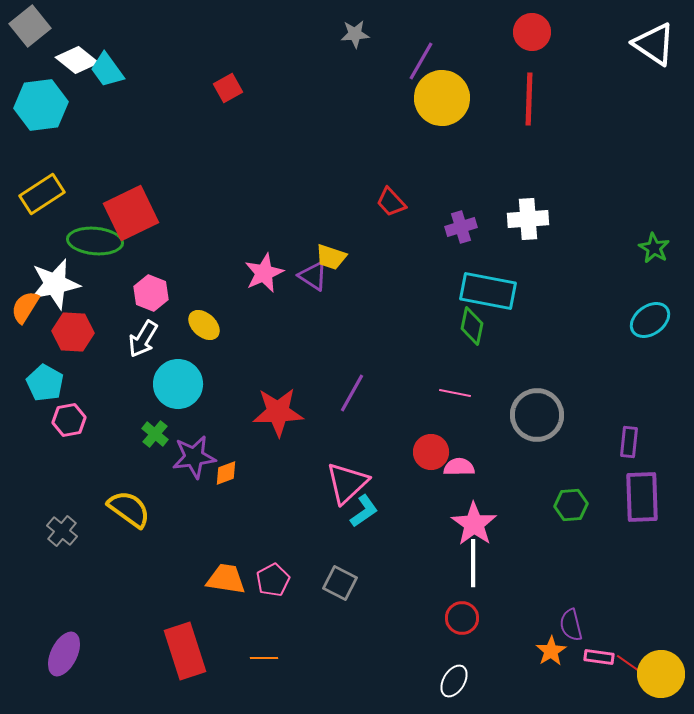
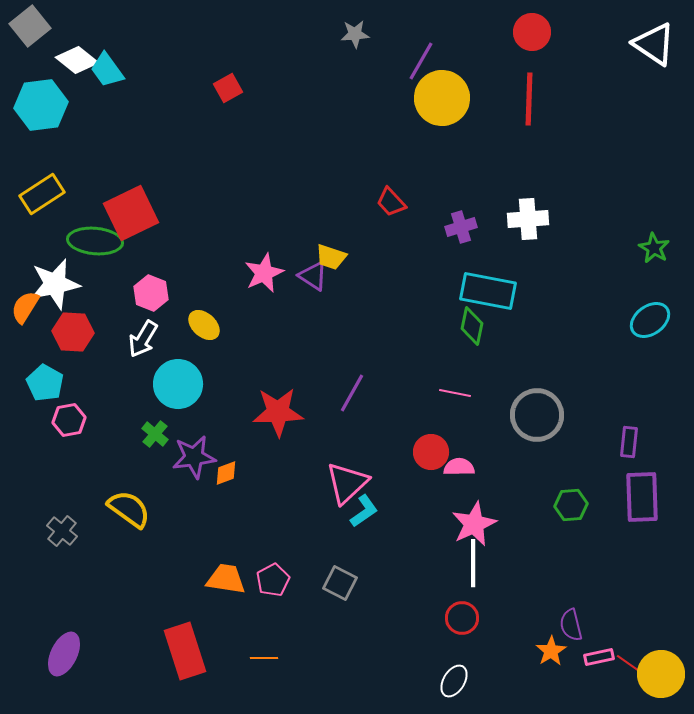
pink star at (474, 524): rotated 12 degrees clockwise
pink rectangle at (599, 657): rotated 20 degrees counterclockwise
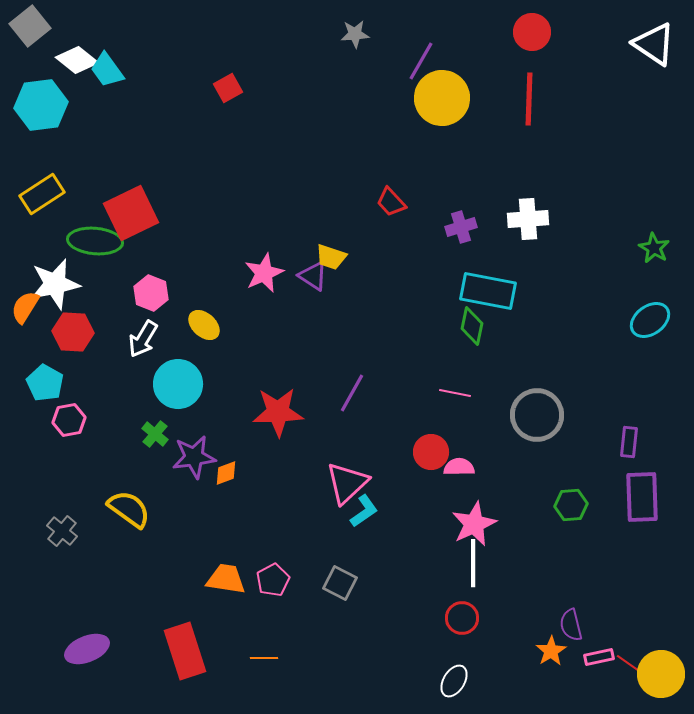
purple ellipse at (64, 654): moved 23 px right, 5 px up; rotated 42 degrees clockwise
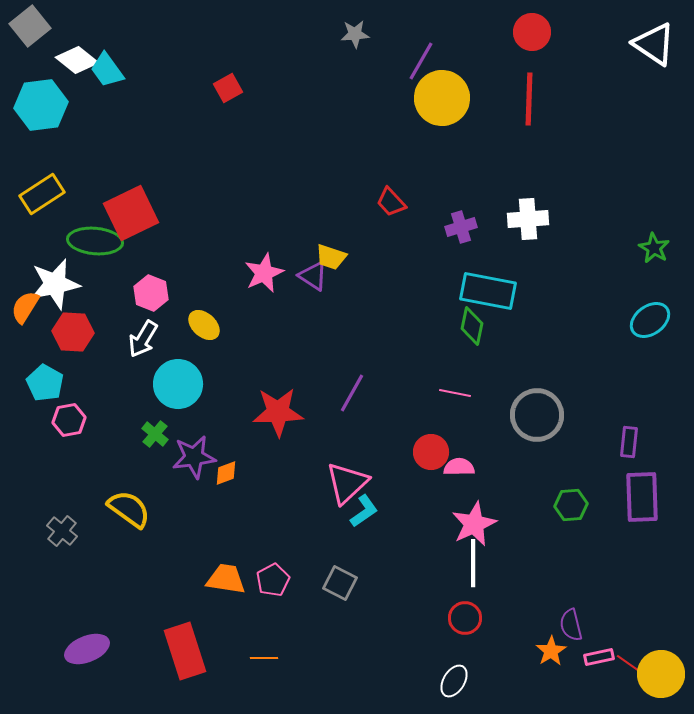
red circle at (462, 618): moved 3 px right
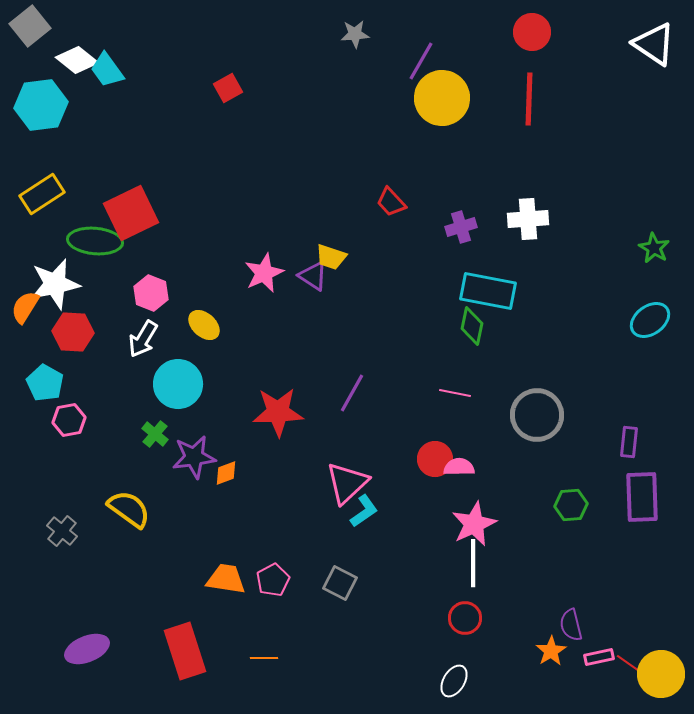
red circle at (431, 452): moved 4 px right, 7 px down
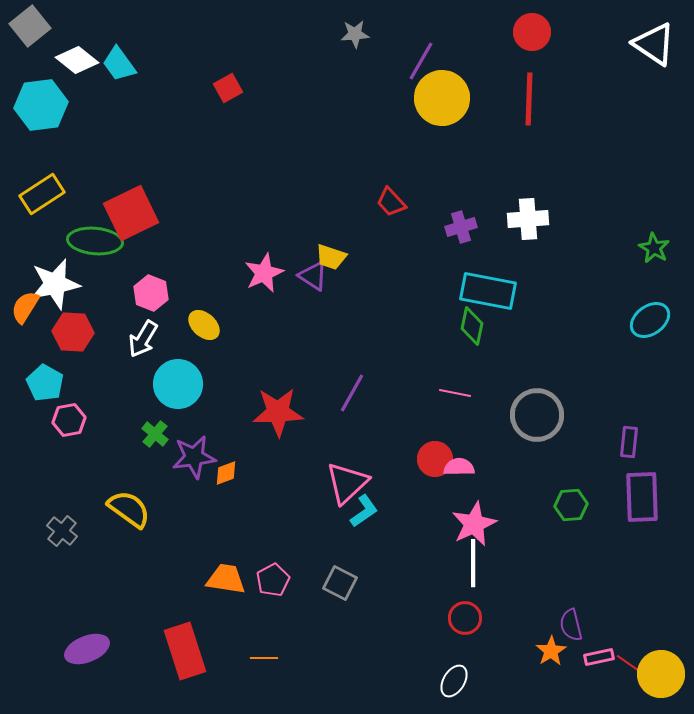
cyan trapezoid at (107, 70): moved 12 px right, 6 px up
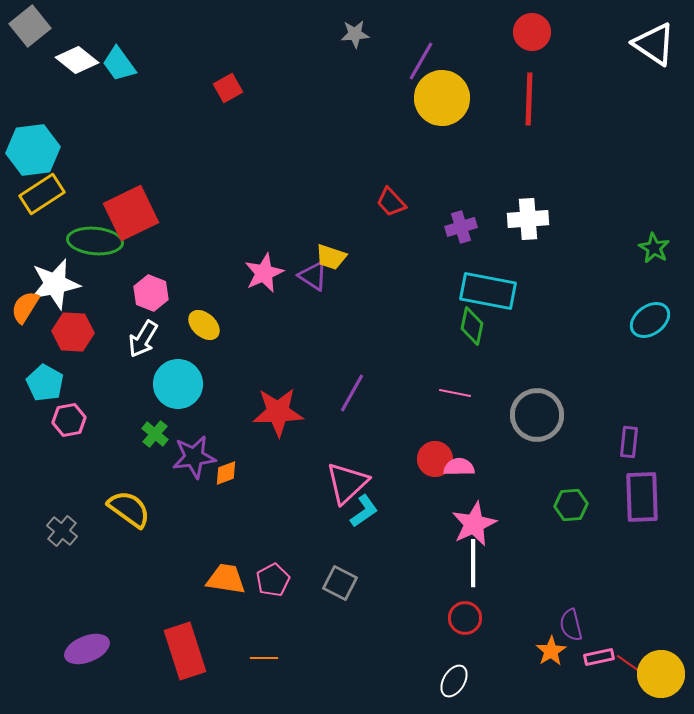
cyan hexagon at (41, 105): moved 8 px left, 45 px down
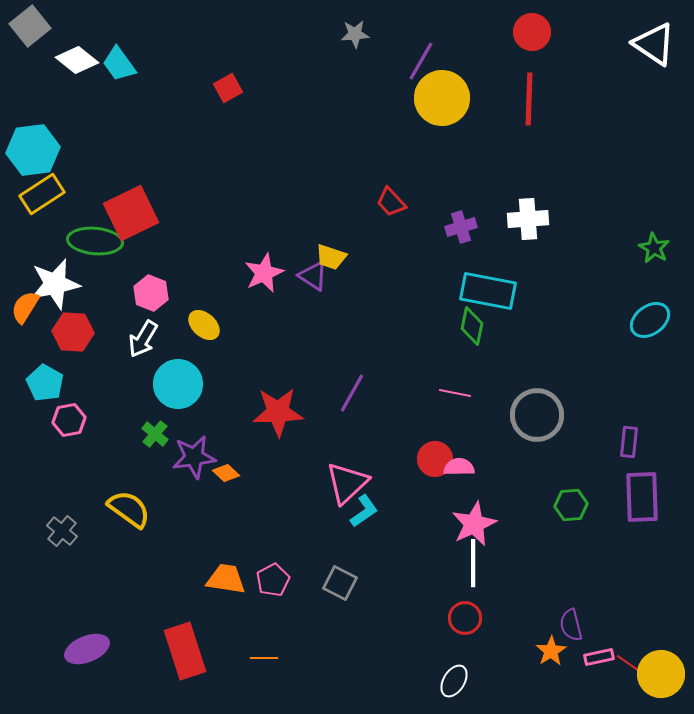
orange diamond at (226, 473): rotated 64 degrees clockwise
